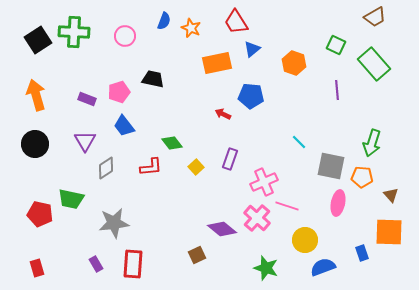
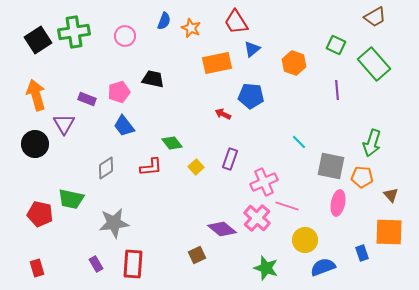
green cross at (74, 32): rotated 12 degrees counterclockwise
purple triangle at (85, 141): moved 21 px left, 17 px up
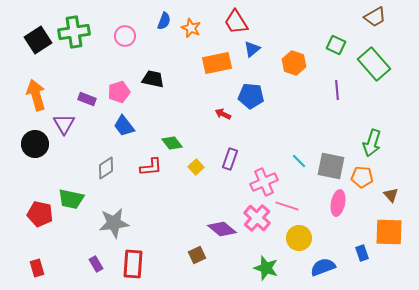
cyan line at (299, 142): moved 19 px down
yellow circle at (305, 240): moved 6 px left, 2 px up
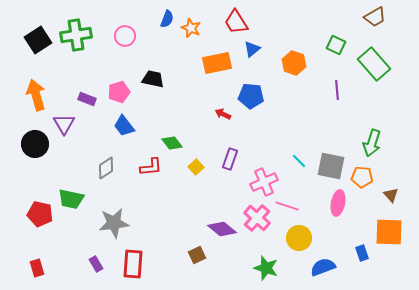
blue semicircle at (164, 21): moved 3 px right, 2 px up
green cross at (74, 32): moved 2 px right, 3 px down
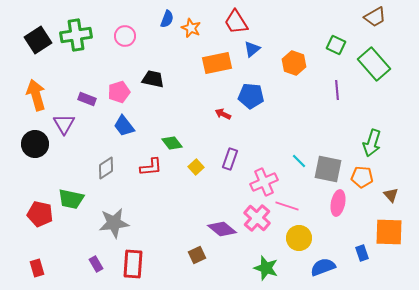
gray square at (331, 166): moved 3 px left, 3 px down
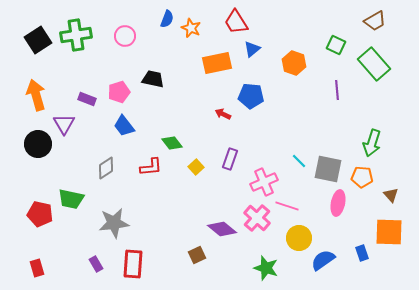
brown trapezoid at (375, 17): moved 4 px down
black circle at (35, 144): moved 3 px right
blue semicircle at (323, 267): moved 7 px up; rotated 15 degrees counterclockwise
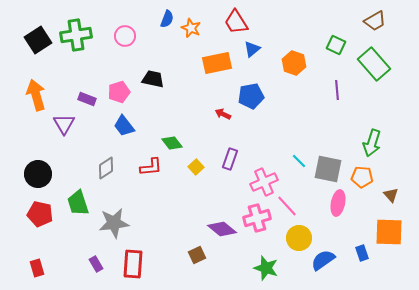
blue pentagon at (251, 96): rotated 15 degrees counterclockwise
black circle at (38, 144): moved 30 px down
green trapezoid at (71, 199): moved 7 px right, 4 px down; rotated 60 degrees clockwise
pink line at (287, 206): rotated 30 degrees clockwise
pink cross at (257, 218): rotated 32 degrees clockwise
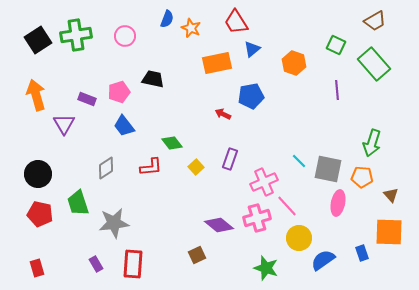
purple diamond at (222, 229): moved 3 px left, 4 px up
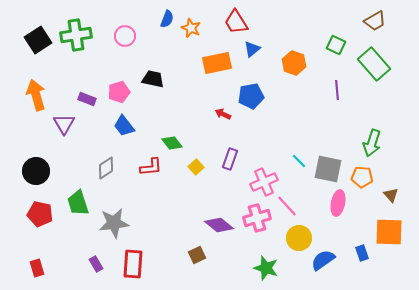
black circle at (38, 174): moved 2 px left, 3 px up
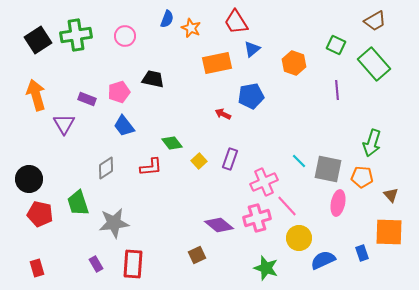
yellow square at (196, 167): moved 3 px right, 6 px up
black circle at (36, 171): moved 7 px left, 8 px down
blue semicircle at (323, 260): rotated 10 degrees clockwise
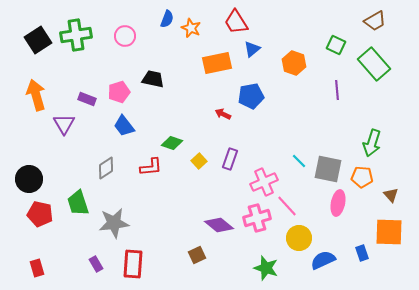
green diamond at (172, 143): rotated 35 degrees counterclockwise
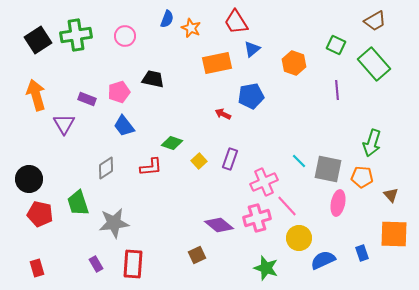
orange square at (389, 232): moved 5 px right, 2 px down
